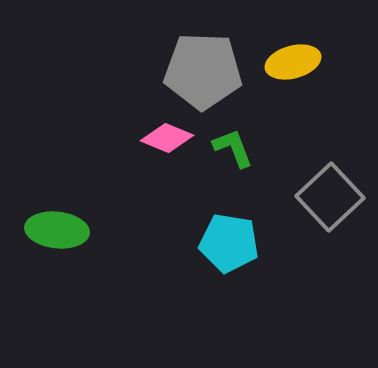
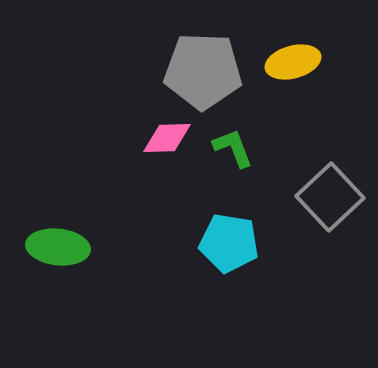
pink diamond: rotated 24 degrees counterclockwise
green ellipse: moved 1 px right, 17 px down
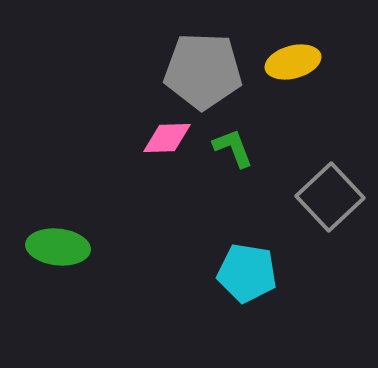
cyan pentagon: moved 18 px right, 30 px down
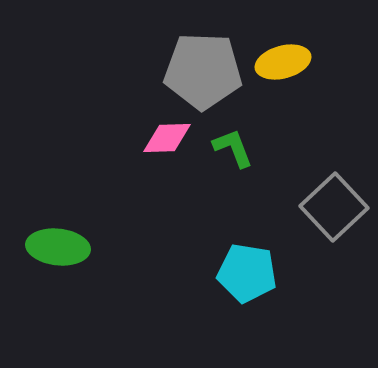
yellow ellipse: moved 10 px left
gray square: moved 4 px right, 10 px down
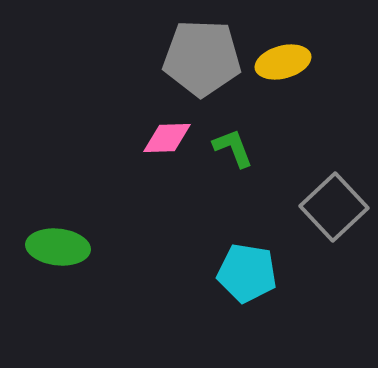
gray pentagon: moved 1 px left, 13 px up
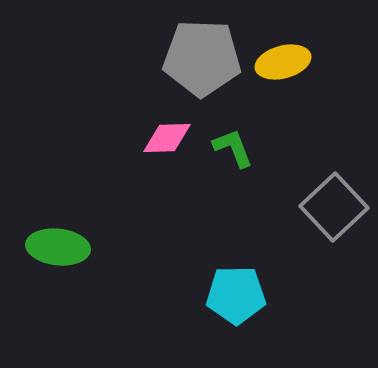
cyan pentagon: moved 11 px left, 22 px down; rotated 10 degrees counterclockwise
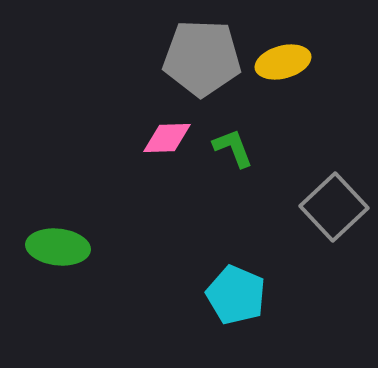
cyan pentagon: rotated 24 degrees clockwise
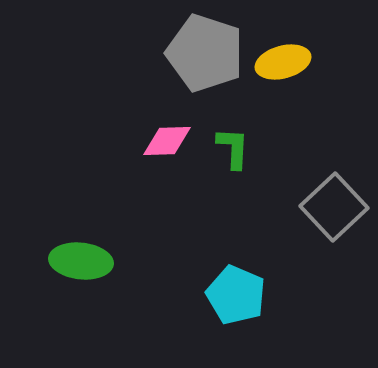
gray pentagon: moved 3 px right, 5 px up; rotated 16 degrees clockwise
pink diamond: moved 3 px down
green L-shape: rotated 24 degrees clockwise
green ellipse: moved 23 px right, 14 px down
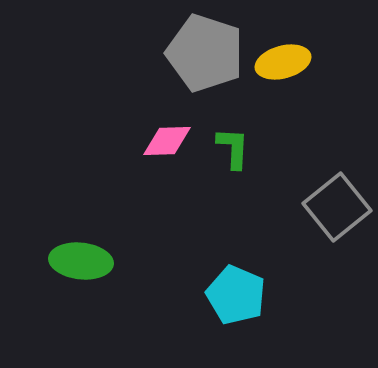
gray square: moved 3 px right; rotated 4 degrees clockwise
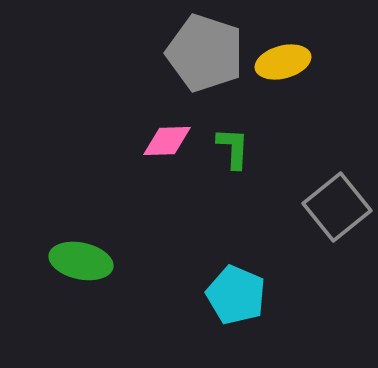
green ellipse: rotated 6 degrees clockwise
